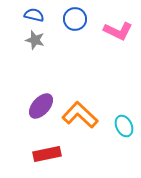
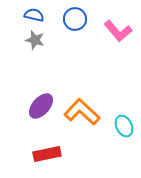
pink L-shape: rotated 24 degrees clockwise
orange L-shape: moved 2 px right, 3 px up
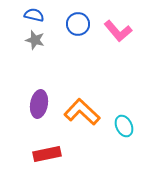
blue circle: moved 3 px right, 5 px down
purple ellipse: moved 2 px left, 2 px up; rotated 32 degrees counterclockwise
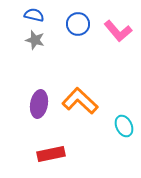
orange L-shape: moved 2 px left, 11 px up
red rectangle: moved 4 px right
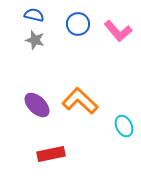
purple ellipse: moved 2 px left, 1 px down; rotated 56 degrees counterclockwise
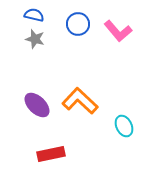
gray star: moved 1 px up
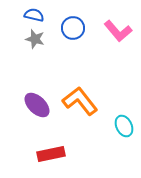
blue circle: moved 5 px left, 4 px down
orange L-shape: rotated 9 degrees clockwise
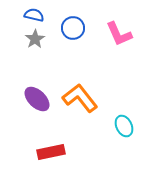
pink L-shape: moved 1 px right, 3 px down; rotated 16 degrees clockwise
gray star: rotated 24 degrees clockwise
orange L-shape: moved 3 px up
purple ellipse: moved 6 px up
red rectangle: moved 2 px up
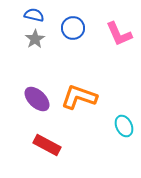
orange L-shape: moved 1 px left, 1 px up; rotated 33 degrees counterclockwise
red rectangle: moved 4 px left, 7 px up; rotated 40 degrees clockwise
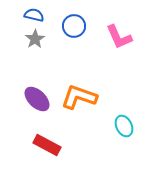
blue circle: moved 1 px right, 2 px up
pink L-shape: moved 3 px down
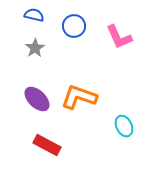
gray star: moved 9 px down
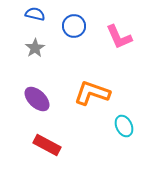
blue semicircle: moved 1 px right, 1 px up
orange L-shape: moved 13 px right, 4 px up
